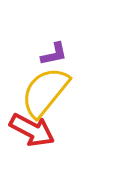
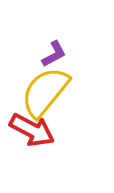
purple L-shape: rotated 16 degrees counterclockwise
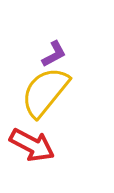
red arrow: moved 15 px down
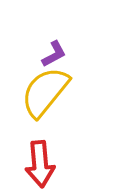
red arrow: moved 8 px right, 19 px down; rotated 57 degrees clockwise
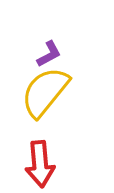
purple L-shape: moved 5 px left
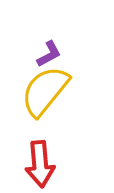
yellow semicircle: moved 1 px up
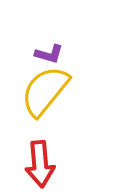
purple L-shape: rotated 44 degrees clockwise
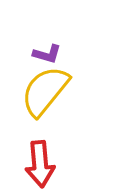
purple L-shape: moved 2 px left
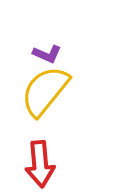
purple L-shape: rotated 8 degrees clockwise
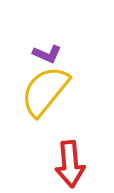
red arrow: moved 30 px right
